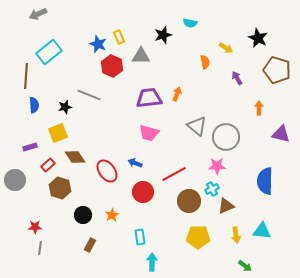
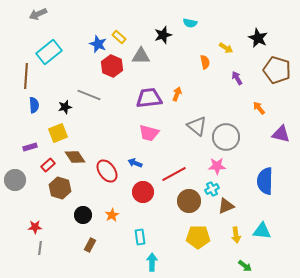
yellow rectangle at (119, 37): rotated 24 degrees counterclockwise
orange arrow at (259, 108): rotated 40 degrees counterclockwise
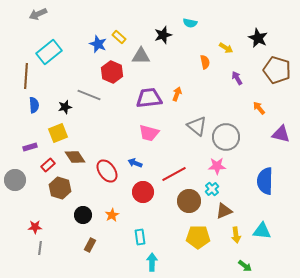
red hexagon at (112, 66): moved 6 px down
cyan cross at (212, 189): rotated 16 degrees counterclockwise
brown triangle at (226, 206): moved 2 px left, 5 px down
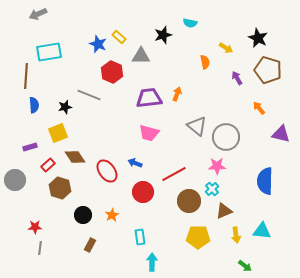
cyan rectangle at (49, 52): rotated 30 degrees clockwise
brown pentagon at (277, 70): moved 9 px left
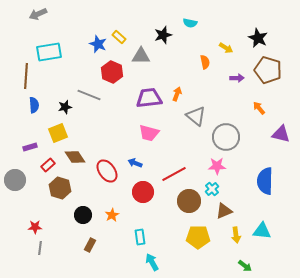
purple arrow at (237, 78): rotated 120 degrees clockwise
gray triangle at (197, 126): moved 1 px left, 10 px up
cyan arrow at (152, 262): rotated 30 degrees counterclockwise
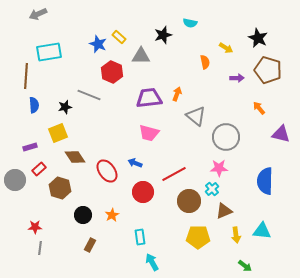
red rectangle at (48, 165): moved 9 px left, 4 px down
pink star at (217, 166): moved 2 px right, 2 px down
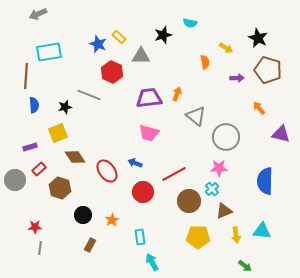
orange star at (112, 215): moved 5 px down
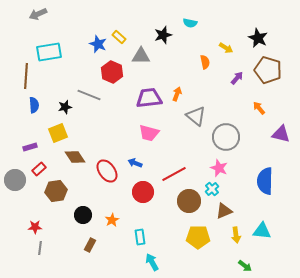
purple arrow at (237, 78): rotated 48 degrees counterclockwise
pink star at (219, 168): rotated 24 degrees clockwise
brown hexagon at (60, 188): moved 4 px left, 3 px down; rotated 25 degrees counterclockwise
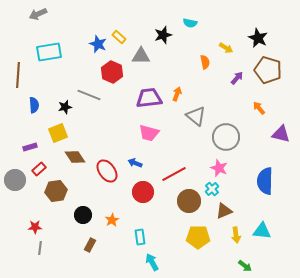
brown line at (26, 76): moved 8 px left, 1 px up
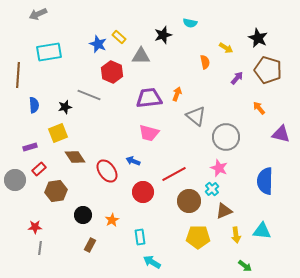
blue arrow at (135, 163): moved 2 px left, 2 px up
cyan arrow at (152, 262): rotated 30 degrees counterclockwise
